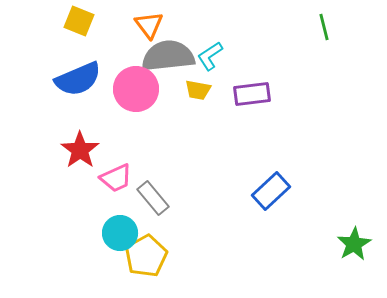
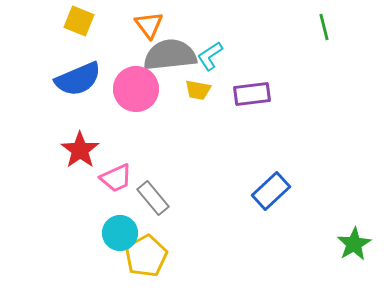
gray semicircle: moved 2 px right, 1 px up
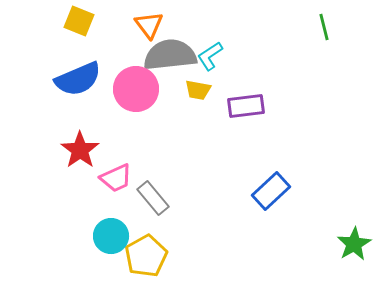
purple rectangle: moved 6 px left, 12 px down
cyan circle: moved 9 px left, 3 px down
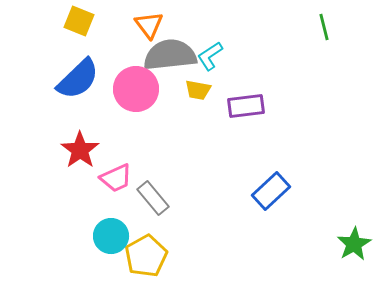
blue semicircle: rotated 21 degrees counterclockwise
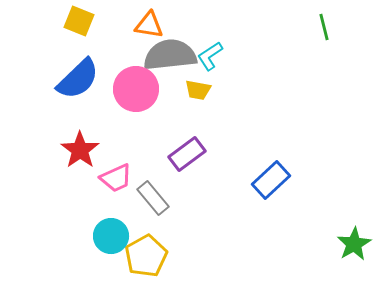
orange triangle: rotated 44 degrees counterclockwise
purple rectangle: moved 59 px left, 48 px down; rotated 30 degrees counterclockwise
blue rectangle: moved 11 px up
